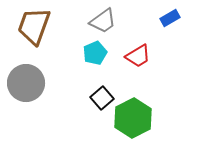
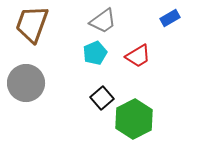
brown trapezoid: moved 2 px left, 2 px up
green hexagon: moved 1 px right, 1 px down
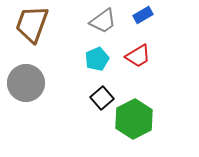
blue rectangle: moved 27 px left, 3 px up
cyan pentagon: moved 2 px right, 6 px down
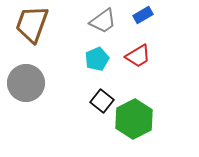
black square: moved 3 px down; rotated 10 degrees counterclockwise
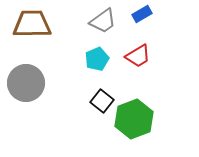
blue rectangle: moved 1 px left, 1 px up
brown trapezoid: rotated 69 degrees clockwise
green hexagon: rotated 6 degrees clockwise
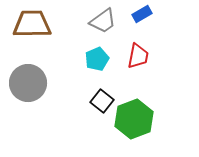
red trapezoid: rotated 48 degrees counterclockwise
gray circle: moved 2 px right
